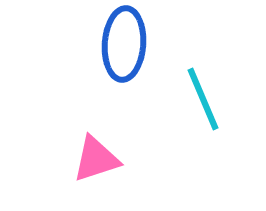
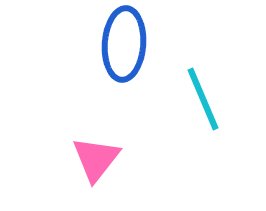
pink triangle: rotated 34 degrees counterclockwise
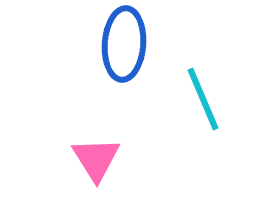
pink triangle: rotated 10 degrees counterclockwise
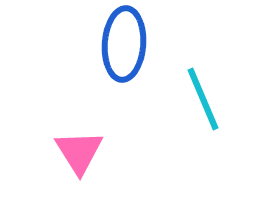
pink triangle: moved 17 px left, 7 px up
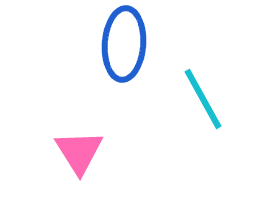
cyan line: rotated 6 degrees counterclockwise
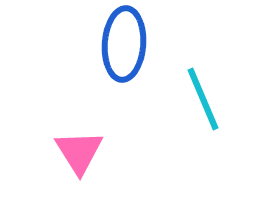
cyan line: rotated 6 degrees clockwise
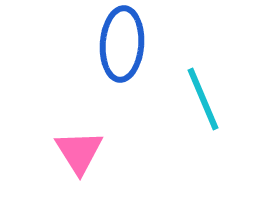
blue ellipse: moved 2 px left
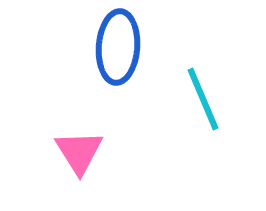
blue ellipse: moved 4 px left, 3 px down
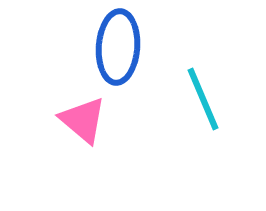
pink triangle: moved 4 px right, 32 px up; rotated 18 degrees counterclockwise
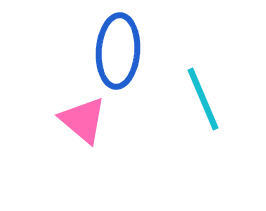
blue ellipse: moved 4 px down
